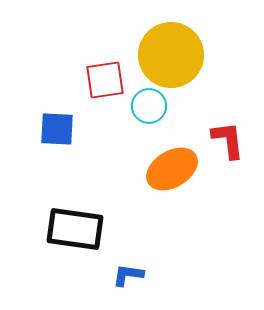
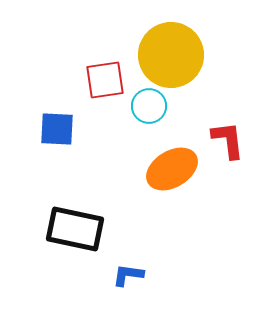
black rectangle: rotated 4 degrees clockwise
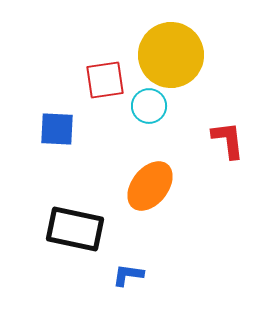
orange ellipse: moved 22 px left, 17 px down; rotated 21 degrees counterclockwise
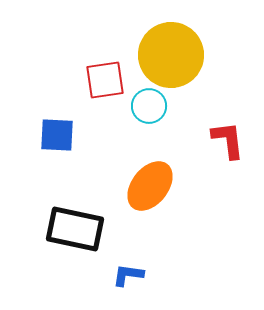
blue square: moved 6 px down
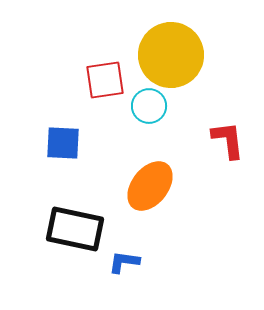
blue square: moved 6 px right, 8 px down
blue L-shape: moved 4 px left, 13 px up
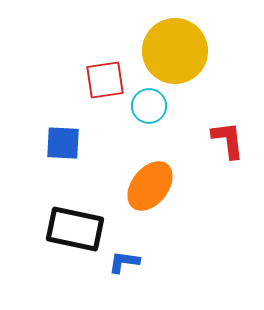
yellow circle: moved 4 px right, 4 px up
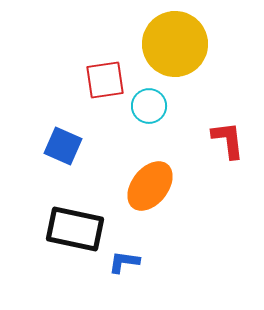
yellow circle: moved 7 px up
blue square: moved 3 px down; rotated 21 degrees clockwise
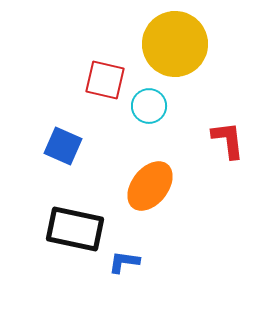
red square: rotated 21 degrees clockwise
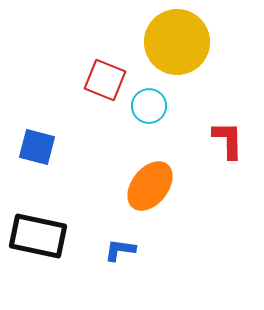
yellow circle: moved 2 px right, 2 px up
red square: rotated 9 degrees clockwise
red L-shape: rotated 6 degrees clockwise
blue square: moved 26 px left, 1 px down; rotated 9 degrees counterclockwise
black rectangle: moved 37 px left, 7 px down
blue L-shape: moved 4 px left, 12 px up
